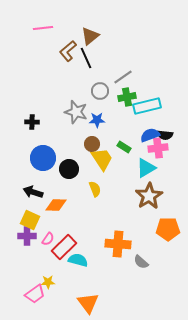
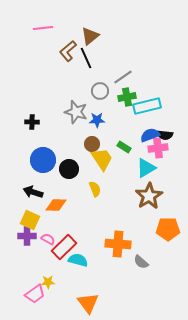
blue circle: moved 2 px down
pink semicircle: rotated 96 degrees counterclockwise
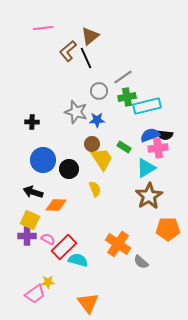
gray circle: moved 1 px left
orange cross: rotated 30 degrees clockwise
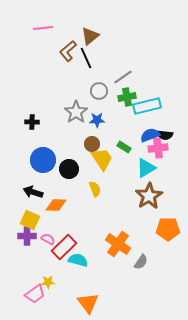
gray star: rotated 20 degrees clockwise
gray semicircle: rotated 98 degrees counterclockwise
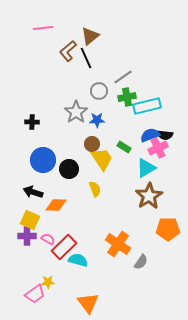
pink cross: rotated 18 degrees counterclockwise
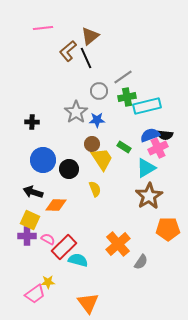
orange cross: rotated 15 degrees clockwise
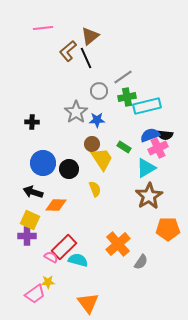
blue circle: moved 3 px down
pink semicircle: moved 3 px right, 18 px down
